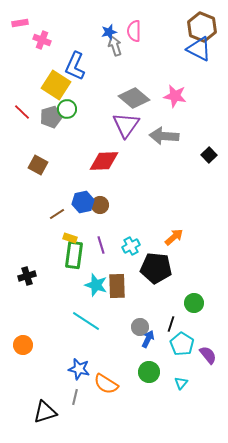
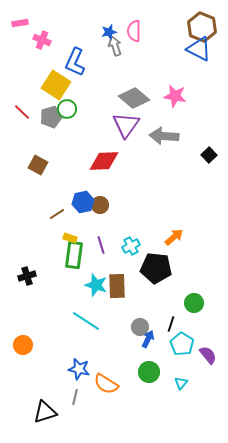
blue L-shape at (75, 66): moved 4 px up
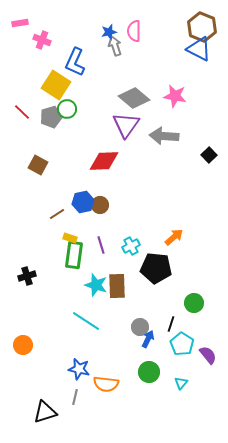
orange semicircle at (106, 384): rotated 25 degrees counterclockwise
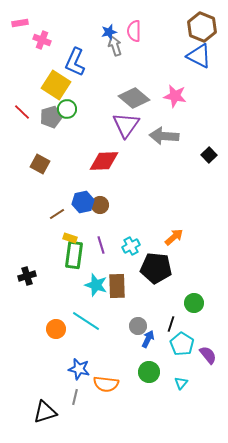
blue triangle at (199, 49): moved 7 px down
brown square at (38, 165): moved 2 px right, 1 px up
gray circle at (140, 327): moved 2 px left, 1 px up
orange circle at (23, 345): moved 33 px right, 16 px up
